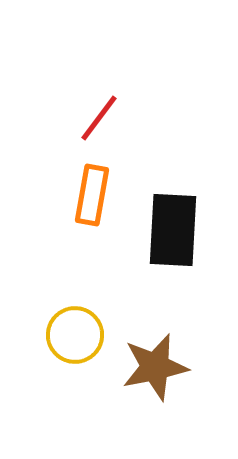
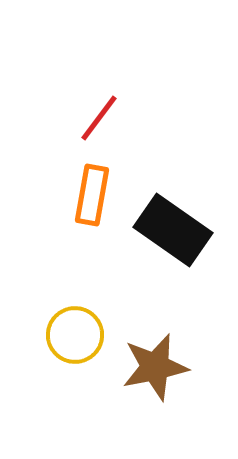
black rectangle: rotated 58 degrees counterclockwise
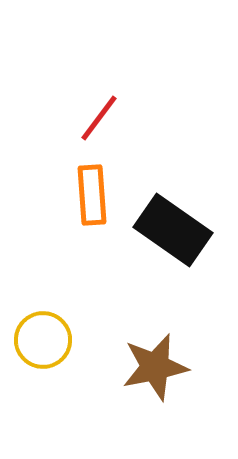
orange rectangle: rotated 14 degrees counterclockwise
yellow circle: moved 32 px left, 5 px down
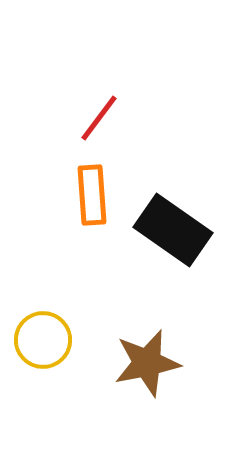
brown star: moved 8 px left, 4 px up
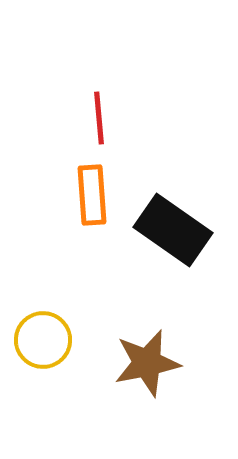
red line: rotated 42 degrees counterclockwise
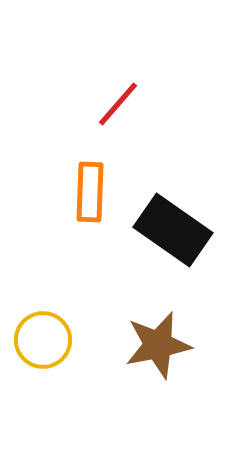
red line: moved 19 px right, 14 px up; rotated 46 degrees clockwise
orange rectangle: moved 2 px left, 3 px up; rotated 6 degrees clockwise
brown star: moved 11 px right, 18 px up
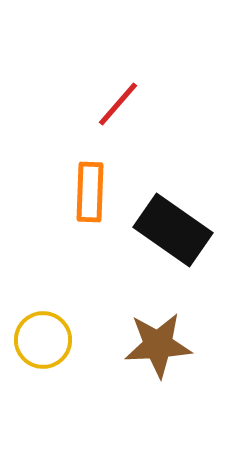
brown star: rotated 8 degrees clockwise
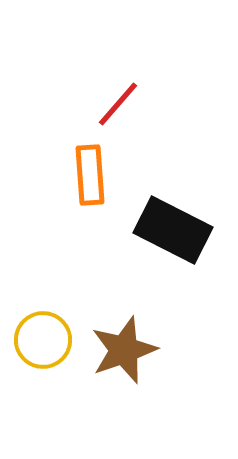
orange rectangle: moved 17 px up; rotated 6 degrees counterclockwise
black rectangle: rotated 8 degrees counterclockwise
brown star: moved 34 px left, 5 px down; rotated 16 degrees counterclockwise
